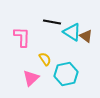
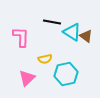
pink L-shape: moved 1 px left
yellow semicircle: rotated 112 degrees clockwise
pink triangle: moved 4 px left
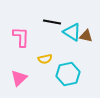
brown triangle: rotated 24 degrees counterclockwise
cyan hexagon: moved 2 px right
pink triangle: moved 8 px left
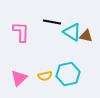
pink L-shape: moved 5 px up
yellow semicircle: moved 17 px down
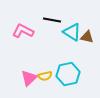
black line: moved 2 px up
pink L-shape: moved 2 px right, 1 px up; rotated 65 degrees counterclockwise
brown triangle: moved 1 px right, 1 px down
pink triangle: moved 10 px right
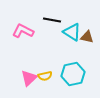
cyan hexagon: moved 5 px right
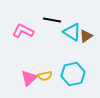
brown triangle: moved 1 px left, 1 px up; rotated 48 degrees counterclockwise
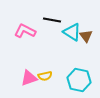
pink L-shape: moved 2 px right
brown triangle: rotated 32 degrees counterclockwise
cyan hexagon: moved 6 px right, 6 px down; rotated 25 degrees clockwise
pink triangle: rotated 24 degrees clockwise
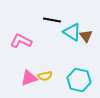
pink L-shape: moved 4 px left, 10 px down
